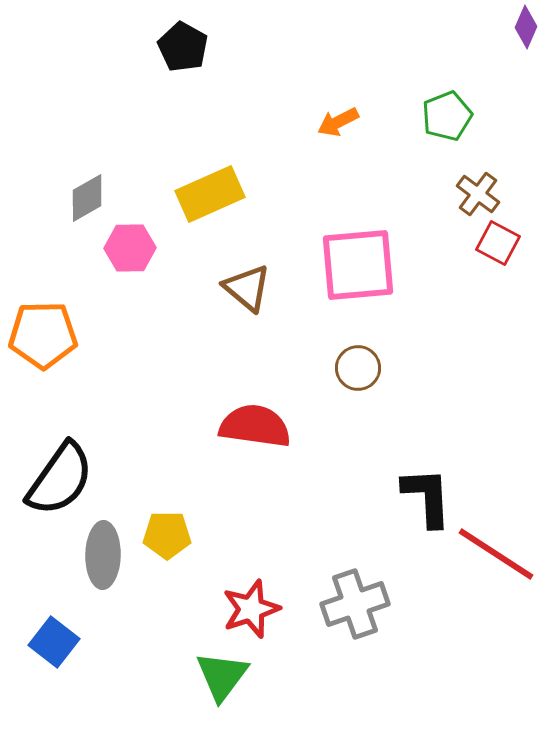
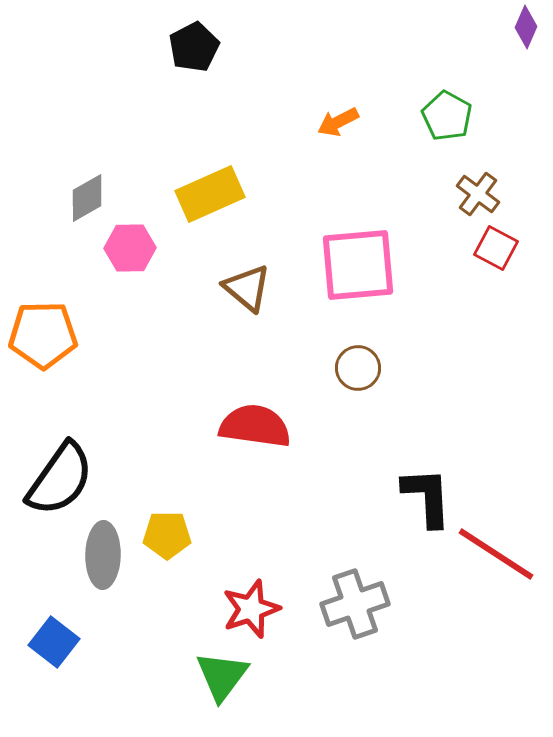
black pentagon: moved 11 px right; rotated 15 degrees clockwise
green pentagon: rotated 21 degrees counterclockwise
red square: moved 2 px left, 5 px down
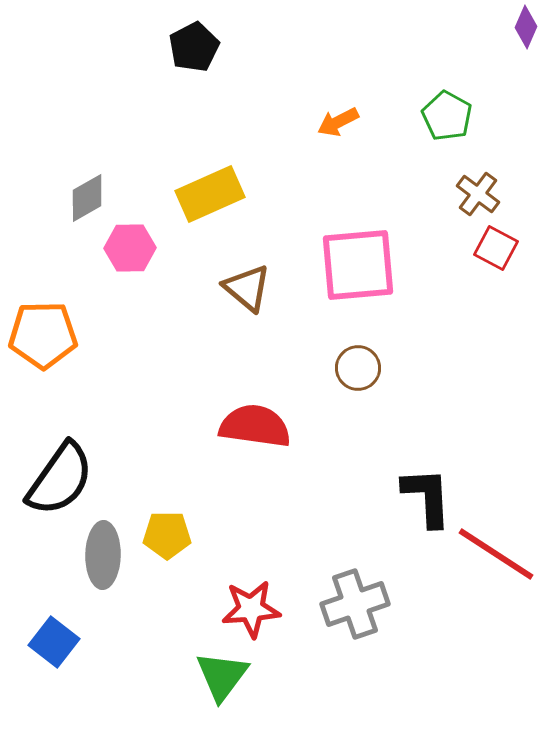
red star: rotated 14 degrees clockwise
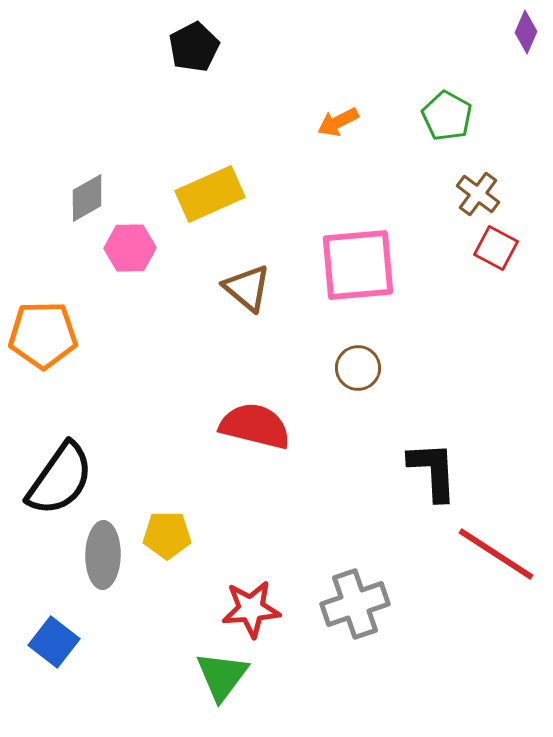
purple diamond: moved 5 px down
red semicircle: rotated 6 degrees clockwise
black L-shape: moved 6 px right, 26 px up
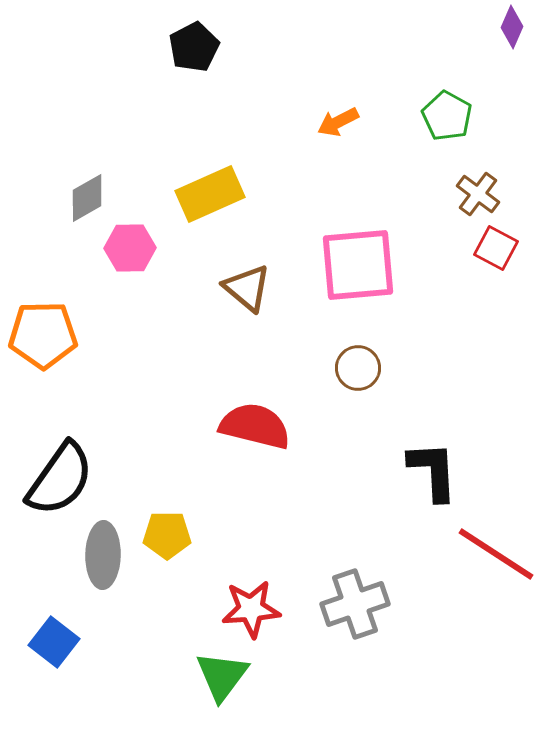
purple diamond: moved 14 px left, 5 px up
